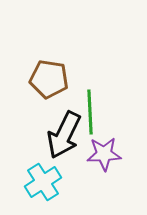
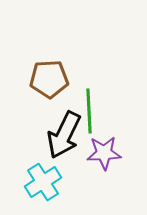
brown pentagon: rotated 12 degrees counterclockwise
green line: moved 1 px left, 1 px up
purple star: moved 1 px up
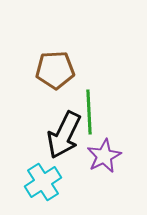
brown pentagon: moved 6 px right, 9 px up
green line: moved 1 px down
purple star: moved 3 px down; rotated 24 degrees counterclockwise
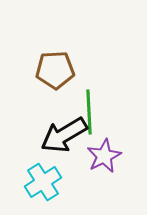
black arrow: rotated 33 degrees clockwise
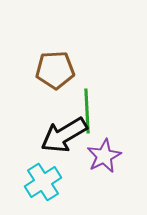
green line: moved 2 px left, 1 px up
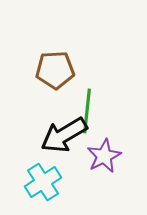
green line: rotated 9 degrees clockwise
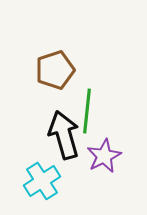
brown pentagon: rotated 15 degrees counterclockwise
black arrow: rotated 105 degrees clockwise
cyan cross: moved 1 px left, 1 px up
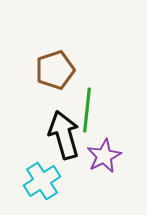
green line: moved 1 px up
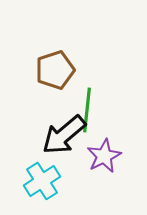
black arrow: rotated 114 degrees counterclockwise
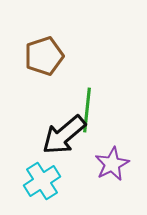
brown pentagon: moved 11 px left, 14 px up
purple star: moved 8 px right, 8 px down
